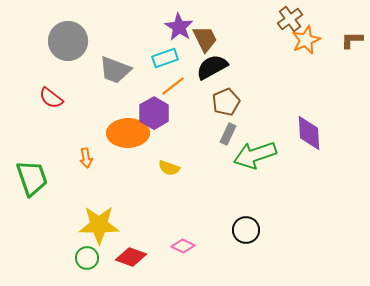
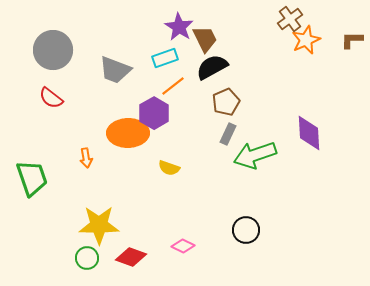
gray circle: moved 15 px left, 9 px down
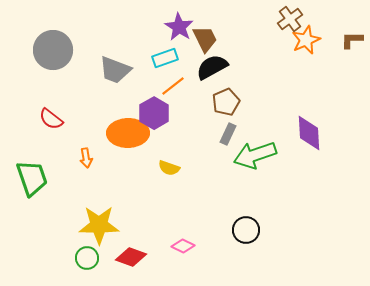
red semicircle: moved 21 px down
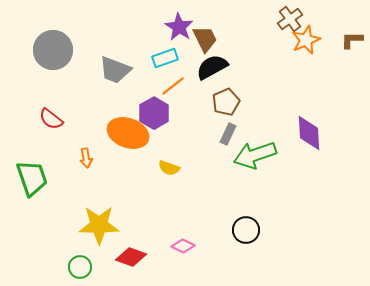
orange ellipse: rotated 21 degrees clockwise
green circle: moved 7 px left, 9 px down
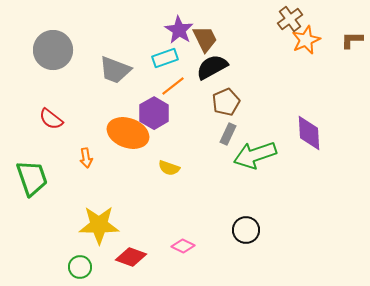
purple star: moved 3 px down
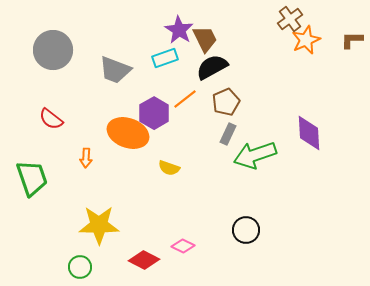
orange line: moved 12 px right, 13 px down
orange arrow: rotated 12 degrees clockwise
red diamond: moved 13 px right, 3 px down; rotated 8 degrees clockwise
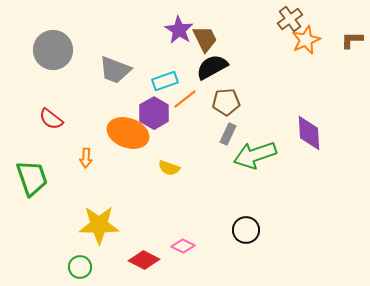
cyan rectangle: moved 23 px down
brown pentagon: rotated 20 degrees clockwise
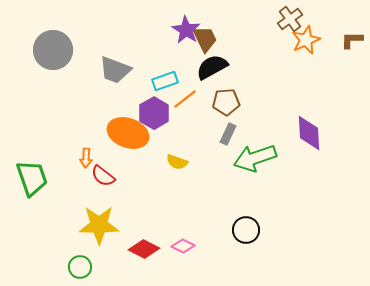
purple star: moved 7 px right
red semicircle: moved 52 px right, 57 px down
green arrow: moved 3 px down
yellow semicircle: moved 8 px right, 6 px up
red diamond: moved 11 px up
